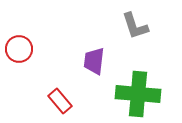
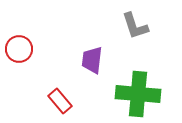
purple trapezoid: moved 2 px left, 1 px up
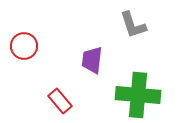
gray L-shape: moved 2 px left, 1 px up
red circle: moved 5 px right, 3 px up
green cross: moved 1 px down
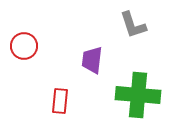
red rectangle: rotated 45 degrees clockwise
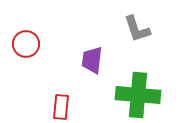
gray L-shape: moved 4 px right, 4 px down
red circle: moved 2 px right, 2 px up
red rectangle: moved 1 px right, 6 px down
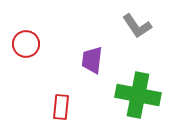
gray L-shape: moved 3 px up; rotated 16 degrees counterclockwise
green cross: rotated 6 degrees clockwise
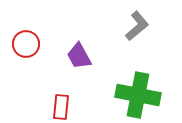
gray L-shape: rotated 96 degrees counterclockwise
purple trapezoid: moved 13 px left, 4 px up; rotated 36 degrees counterclockwise
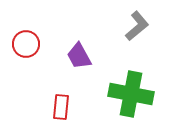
green cross: moved 7 px left, 1 px up
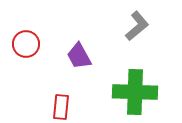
green cross: moved 4 px right, 2 px up; rotated 9 degrees counterclockwise
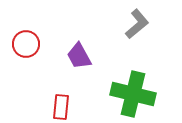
gray L-shape: moved 2 px up
green cross: moved 2 px left, 2 px down; rotated 12 degrees clockwise
